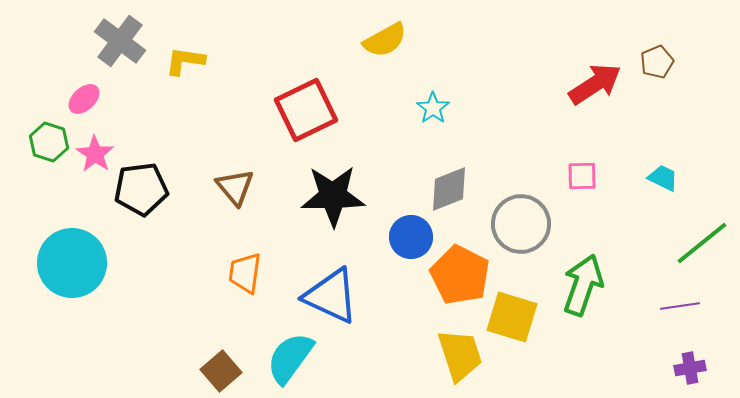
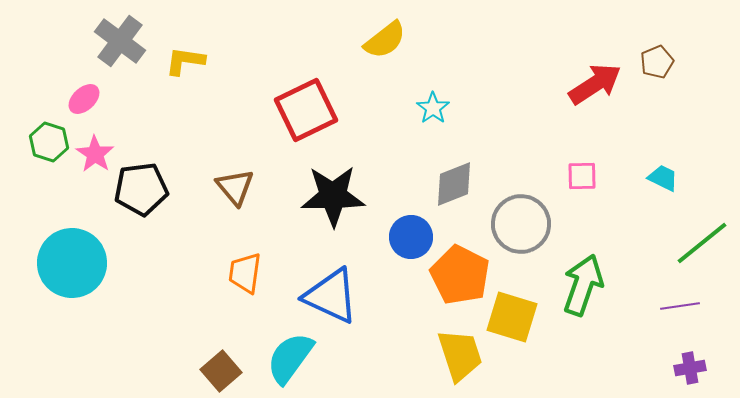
yellow semicircle: rotated 9 degrees counterclockwise
gray diamond: moved 5 px right, 5 px up
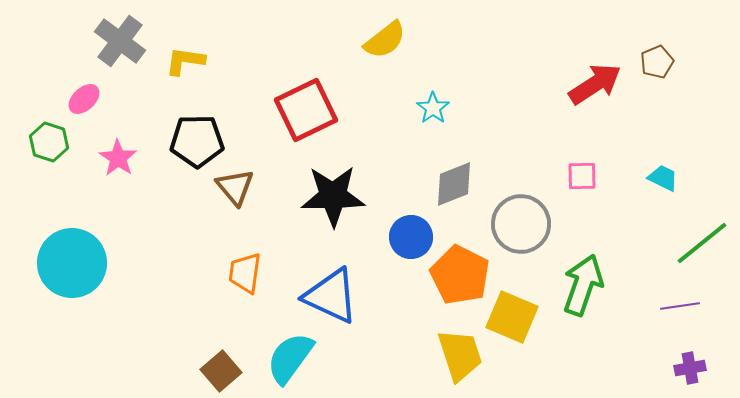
pink star: moved 23 px right, 4 px down
black pentagon: moved 56 px right, 48 px up; rotated 6 degrees clockwise
yellow square: rotated 6 degrees clockwise
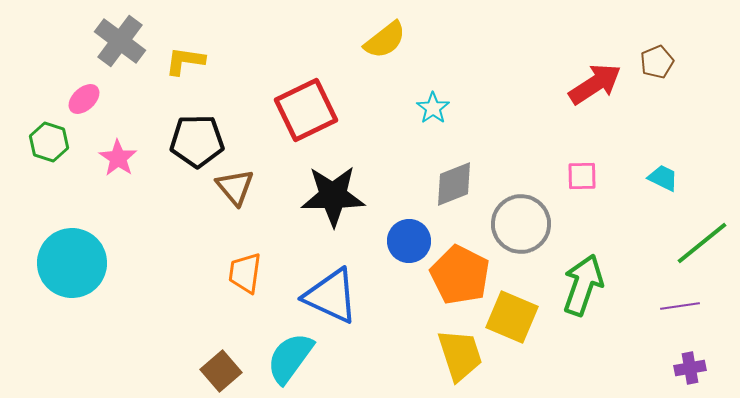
blue circle: moved 2 px left, 4 px down
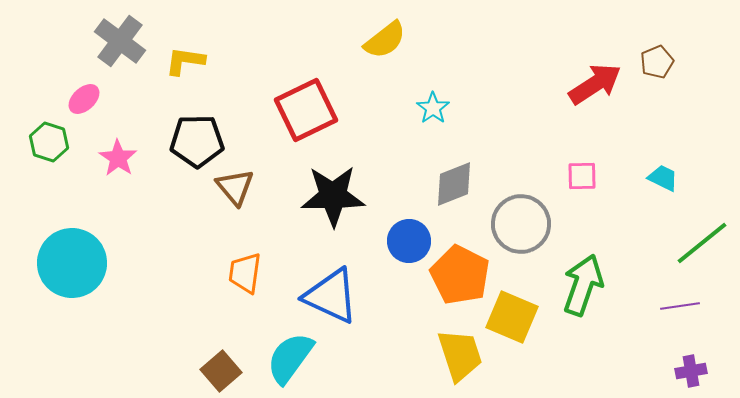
purple cross: moved 1 px right, 3 px down
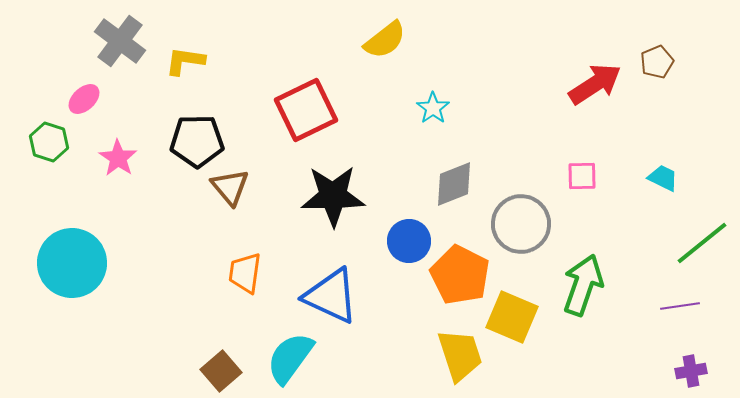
brown triangle: moved 5 px left
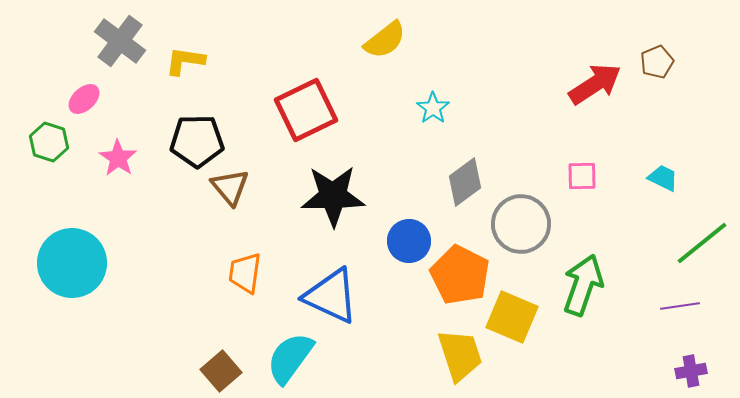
gray diamond: moved 11 px right, 2 px up; rotated 15 degrees counterclockwise
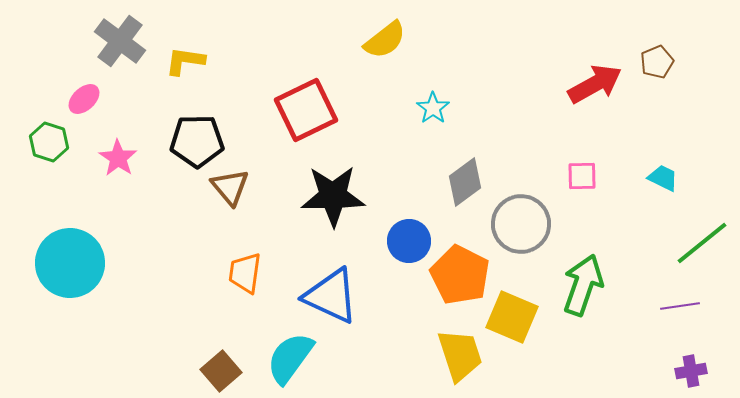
red arrow: rotated 4 degrees clockwise
cyan circle: moved 2 px left
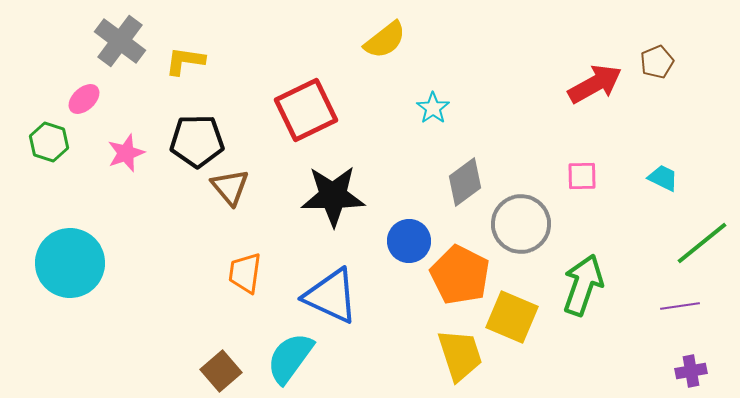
pink star: moved 8 px right, 5 px up; rotated 18 degrees clockwise
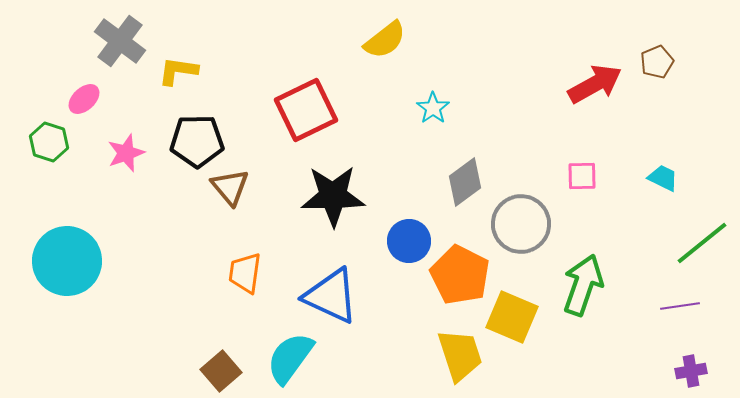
yellow L-shape: moved 7 px left, 10 px down
cyan circle: moved 3 px left, 2 px up
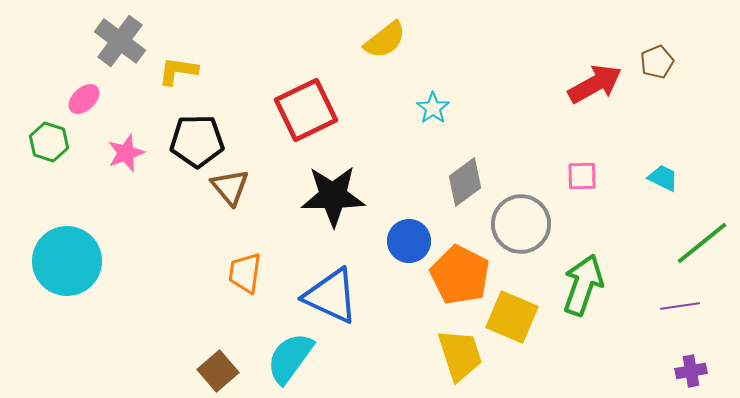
brown square: moved 3 px left
